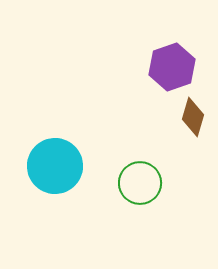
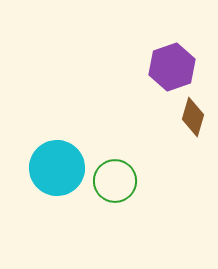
cyan circle: moved 2 px right, 2 px down
green circle: moved 25 px left, 2 px up
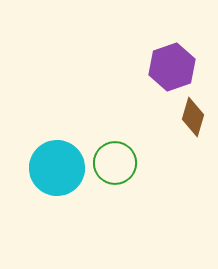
green circle: moved 18 px up
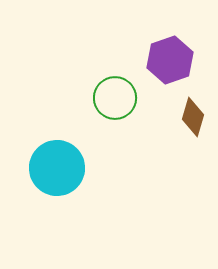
purple hexagon: moved 2 px left, 7 px up
green circle: moved 65 px up
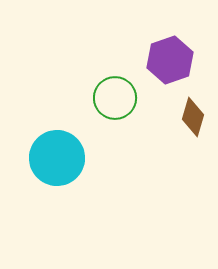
cyan circle: moved 10 px up
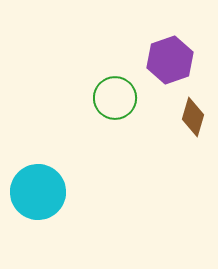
cyan circle: moved 19 px left, 34 px down
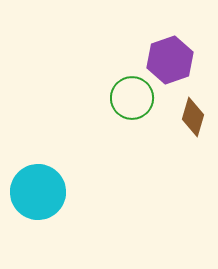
green circle: moved 17 px right
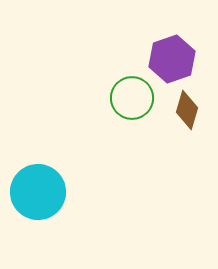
purple hexagon: moved 2 px right, 1 px up
brown diamond: moved 6 px left, 7 px up
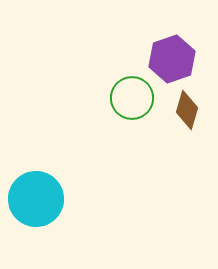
cyan circle: moved 2 px left, 7 px down
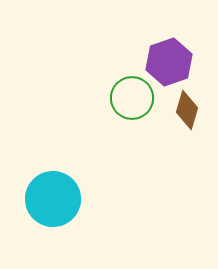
purple hexagon: moved 3 px left, 3 px down
cyan circle: moved 17 px right
